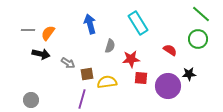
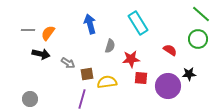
gray circle: moved 1 px left, 1 px up
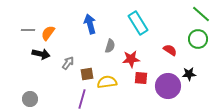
gray arrow: rotated 88 degrees counterclockwise
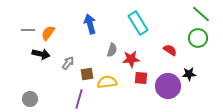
green circle: moved 1 px up
gray semicircle: moved 2 px right, 4 px down
purple line: moved 3 px left
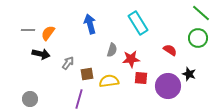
green line: moved 1 px up
black star: rotated 24 degrees clockwise
yellow semicircle: moved 2 px right, 1 px up
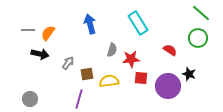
black arrow: moved 1 px left
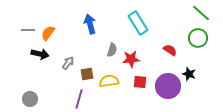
red square: moved 1 px left, 4 px down
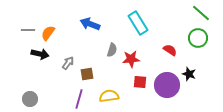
blue arrow: rotated 54 degrees counterclockwise
yellow semicircle: moved 15 px down
purple circle: moved 1 px left, 1 px up
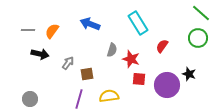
orange semicircle: moved 4 px right, 2 px up
red semicircle: moved 8 px left, 4 px up; rotated 88 degrees counterclockwise
red star: rotated 24 degrees clockwise
red square: moved 1 px left, 3 px up
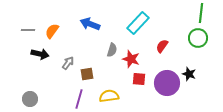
green line: rotated 54 degrees clockwise
cyan rectangle: rotated 75 degrees clockwise
purple circle: moved 2 px up
